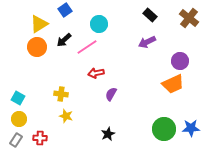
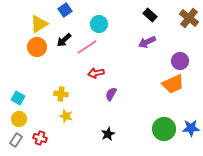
red cross: rotated 16 degrees clockwise
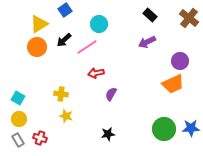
black star: rotated 16 degrees clockwise
gray rectangle: moved 2 px right; rotated 64 degrees counterclockwise
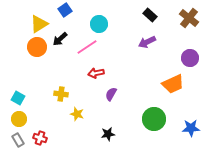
black arrow: moved 4 px left, 1 px up
purple circle: moved 10 px right, 3 px up
yellow star: moved 11 px right, 2 px up
green circle: moved 10 px left, 10 px up
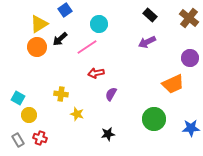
yellow circle: moved 10 px right, 4 px up
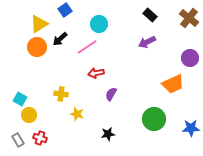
cyan square: moved 2 px right, 1 px down
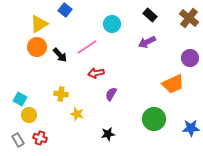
blue square: rotated 16 degrees counterclockwise
cyan circle: moved 13 px right
black arrow: moved 16 px down; rotated 91 degrees counterclockwise
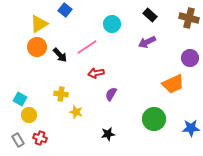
brown cross: rotated 24 degrees counterclockwise
yellow star: moved 1 px left, 2 px up
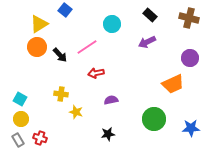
purple semicircle: moved 6 px down; rotated 48 degrees clockwise
yellow circle: moved 8 px left, 4 px down
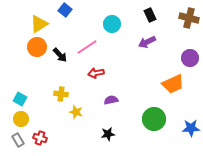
black rectangle: rotated 24 degrees clockwise
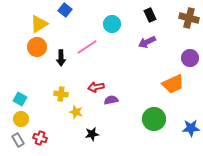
black arrow: moved 1 px right, 3 px down; rotated 42 degrees clockwise
red arrow: moved 14 px down
black star: moved 16 px left
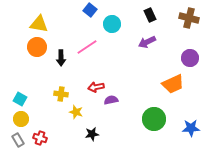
blue square: moved 25 px right
yellow triangle: rotated 42 degrees clockwise
